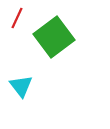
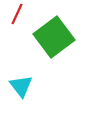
red line: moved 4 px up
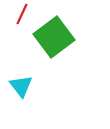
red line: moved 5 px right
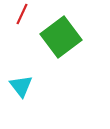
green square: moved 7 px right
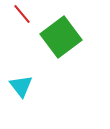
red line: rotated 65 degrees counterclockwise
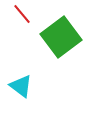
cyan triangle: rotated 15 degrees counterclockwise
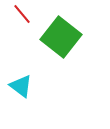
green square: rotated 15 degrees counterclockwise
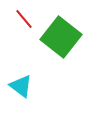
red line: moved 2 px right, 5 px down
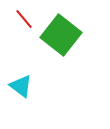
green square: moved 2 px up
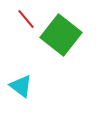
red line: moved 2 px right
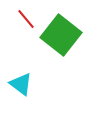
cyan triangle: moved 2 px up
